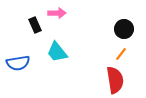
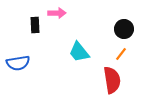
black rectangle: rotated 21 degrees clockwise
cyan trapezoid: moved 22 px right
red semicircle: moved 3 px left
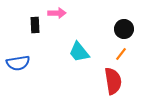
red semicircle: moved 1 px right, 1 px down
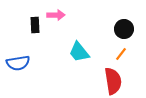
pink arrow: moved 1 px left, 2 px down
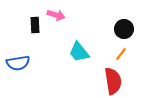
pink arrow: rotated 18 degrees clockwise
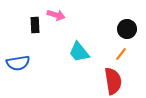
black circle: moved 3 px right
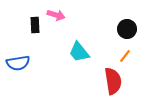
orange line: moved 4 px right, 2 px down
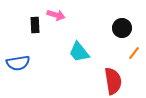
black circle: moved 5 px left, 1 px up
orange line: moved 9 px right, 3 px up
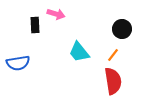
pink arrow: moved 1 px up
black circle: moved 1 px down
orange line: moved 21 px left, 2 px down
